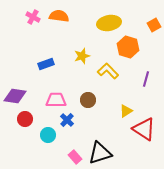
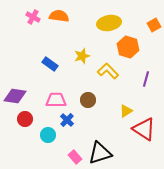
blue rectangle: moved 4 px right; rotated 56 degrees clockwise
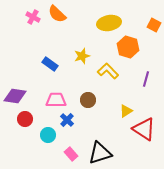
orange semicircle: moved 2 px left, 2 px up; rotated 144 degrees counterclockwise
orange square: rotated 32 degrees counterclockwise
pink rectangle: moved 4 px left, 3 px up
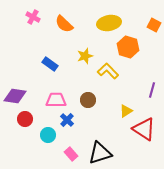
orange semicircle: moved 7 px right, 10 px down
yellow star: moved 3 px right
purple line: moved 6 px right, 11 px down
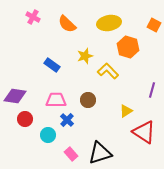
orange semicircle: moved 3 px right
blue rectangle: moved 2 px right, 1 px down
red triangle: moved 3 px down
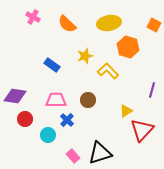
red triangle: moved 2 px left, 2 px up; rotated 40 degrees clockwise
pink rectangle: moved 2 px right, 2 px down
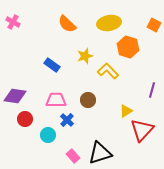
pink cross: moved 20 px left, 5 px down
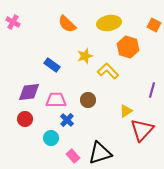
purple diamond: moved 14 px right, 4 px up; rotated 15 degrees counterclockwise
cyan circle: moved 3 px right, 3 px down
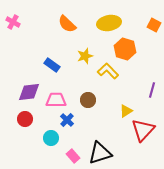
orange hexagon: moved 3 px left, 2 px down
red triangle: moved 1 px right
